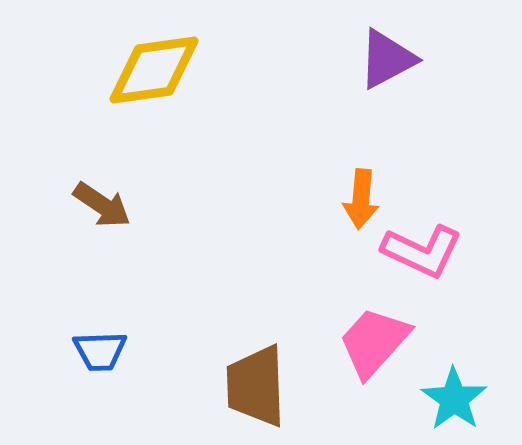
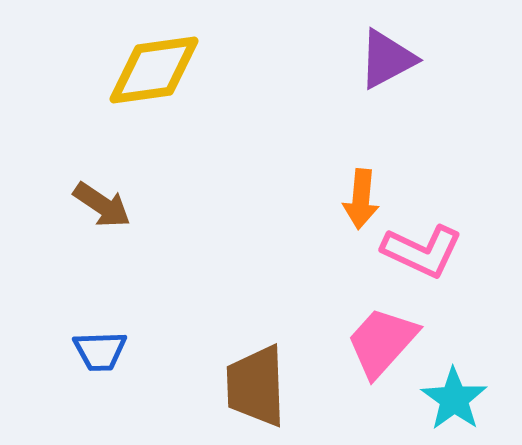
pink trapezoid: moved 8 px right
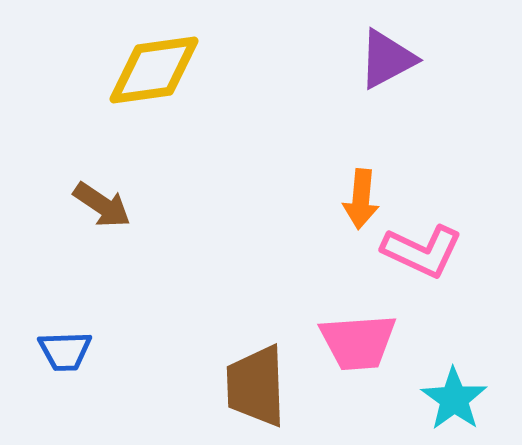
pink trapezoid: moved 24 px left; rotated 136 degrees counterclockwise
blue trapezoid: moved 35 px left
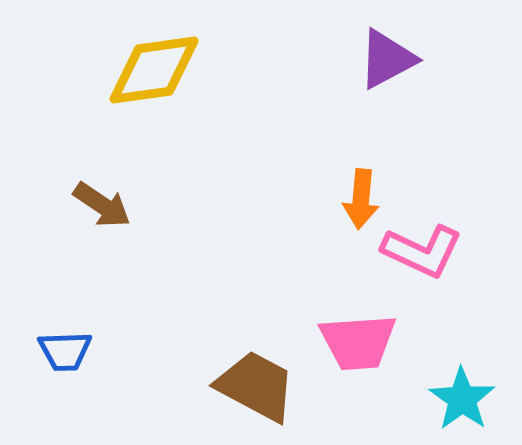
brown trapezoid: rotated 120 degrees clockwise
cyan star: moved 8 px right
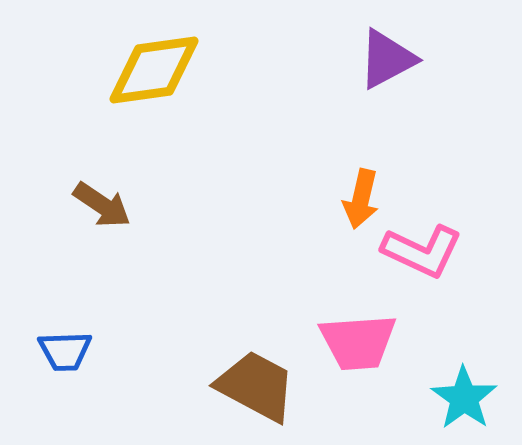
orange arrow: rotated 8 degrees clockwise
cyan star: moved 2 px right, 1 px up
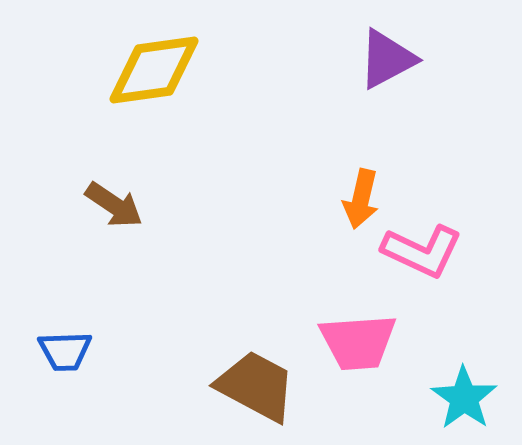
brown arrow: moved 12 px right
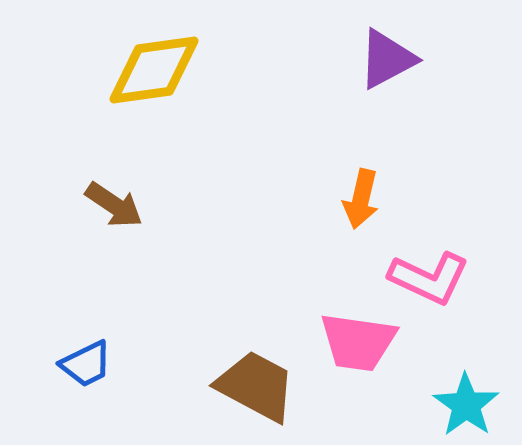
pink L-shape: moved 7 px right, 27 px down
pink trapezoid: rotated 12 degrees clockwise
blue trapezoid: moved 21 px right, 13 px down; rotated 24 degrees counterclockwise
cyan star: moved 2 px right, 7 px down
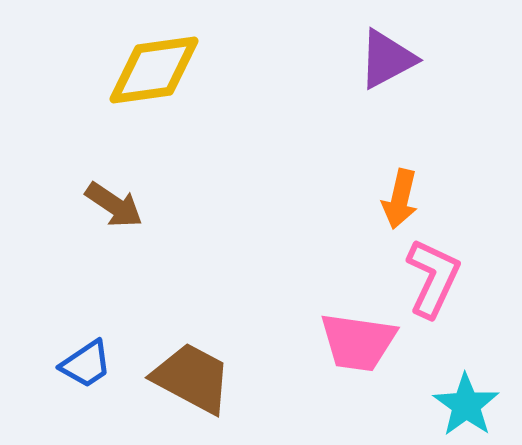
orange arrow: moved 39 px right
pink L-shape: moved 4 px right; rotated 90 degrees counterclockwise
blue trapezoid: rotated 8 degrees counterclockwise
brown trapezoid: moved 64 px left, 8 px up
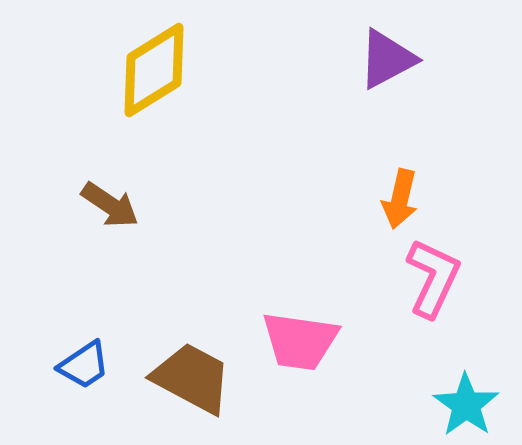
yellow diamond: rotated 24 degrees counterclockwise
brown arrow: moved 4 px left
pink trapezoid: moved 58 px left, 1 px up
blue trapezoid: moved 2 px left, 1 px down
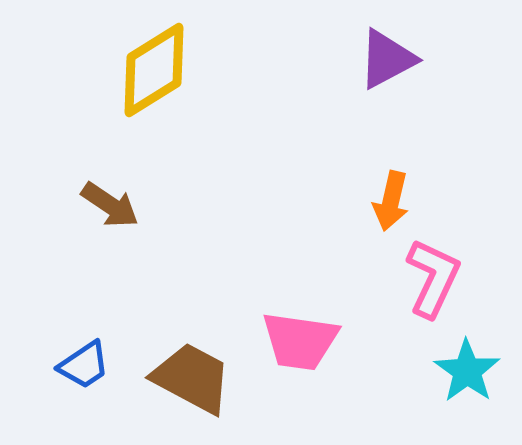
orange arrow: moved 9 px left, 2 px down
cyan star: moved 1 px right, 34 px up
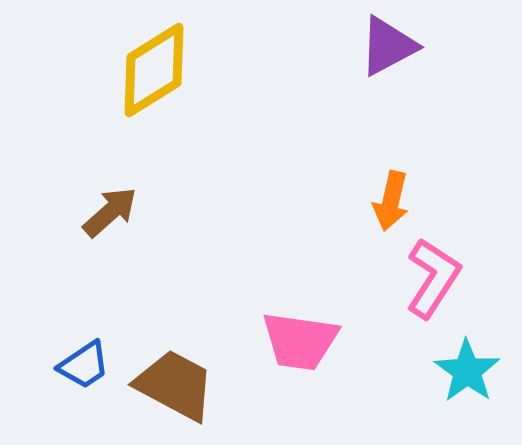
purple triangle: moved 1 px right, 13 px up
brown arrow: moved 7 px down; rotated 76 degrees counterclockwise
pink L-shape: rotated 8 degrees clockwise
brown trapezoid: moved 17 px left, 7 px down
